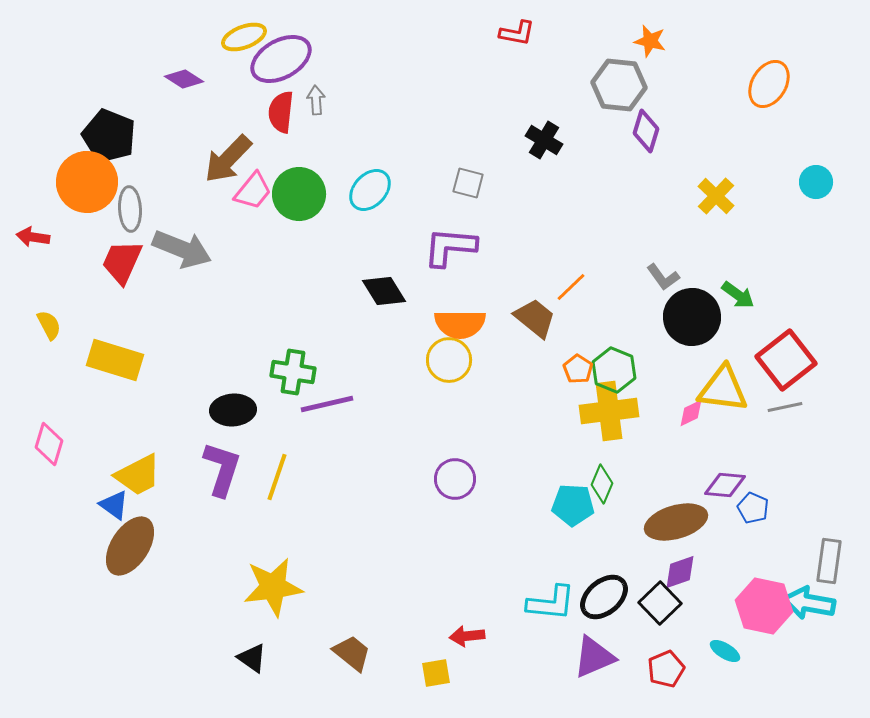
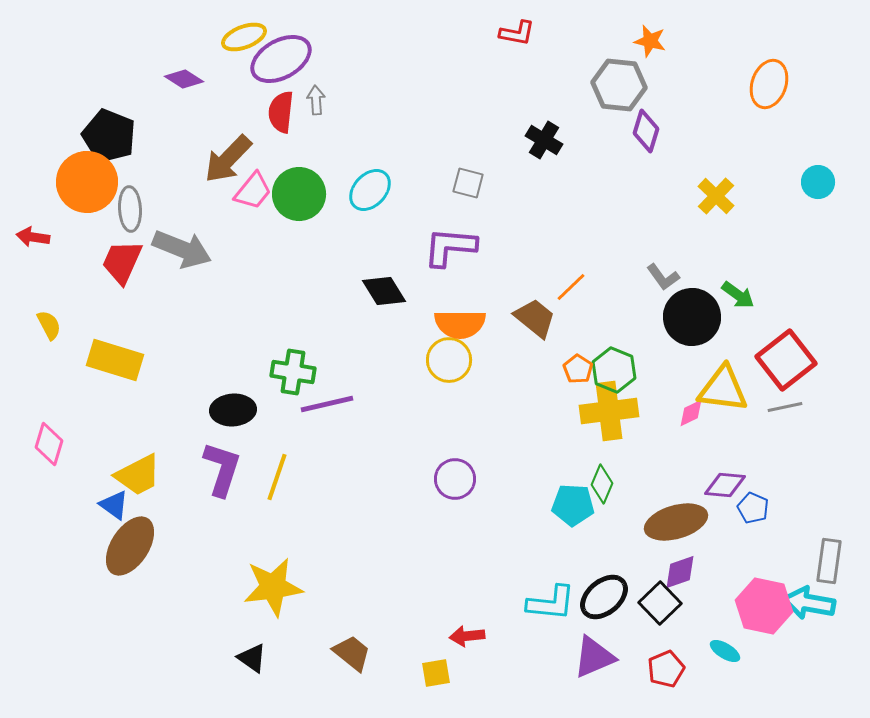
orange ellipse at (769, 84): rotated 12 degrees counterclockwise
cyan circle at (816, 182): moved 2 px right
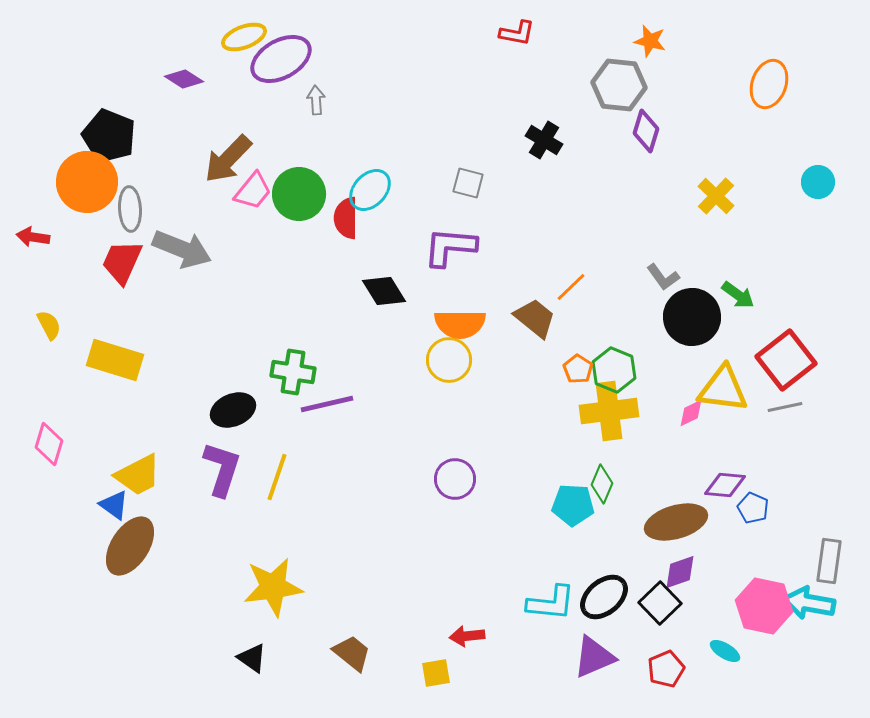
red semicircle at (281, 112): moved 65 px right, 106 px down; rotated 6 degrees counterclockwise
black ellipse at (233, 410): rotated 18 degrees counterclockwise
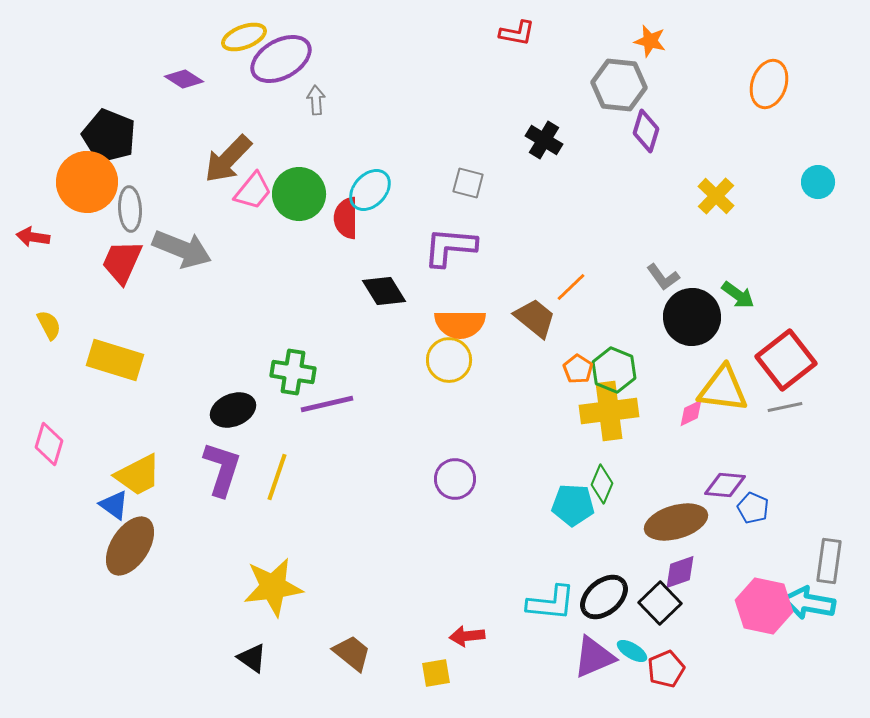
cyan ellipse at (725, 651): moved 93 px left
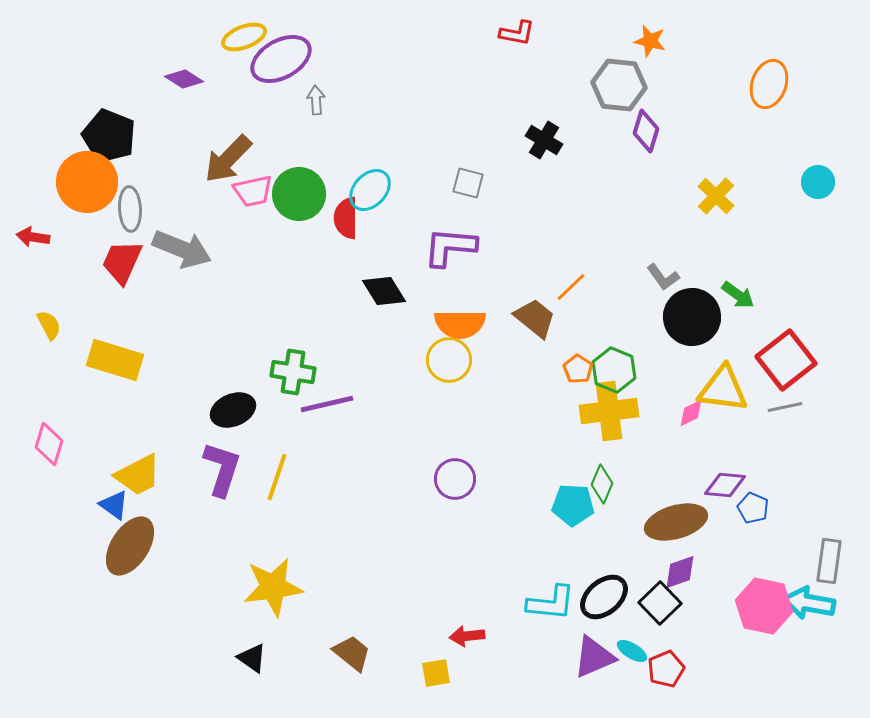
pink trapezoid at (253, 191): rotated 39 degrees clockwise
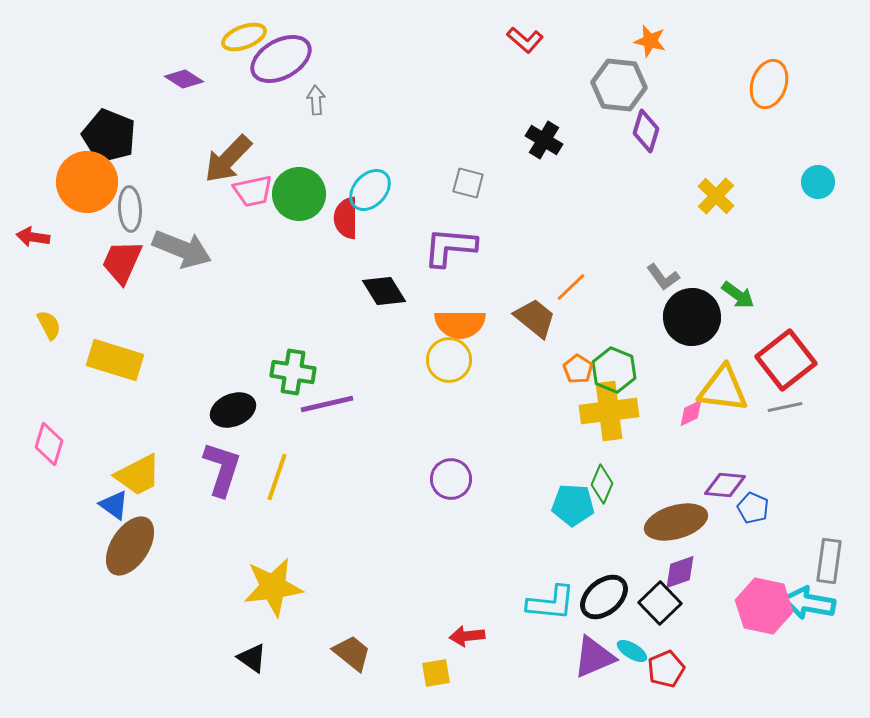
red L-shape at (517, 33): moved 8 px right, 7 px down; rotated 30 degrees clockwise
purple circle at (455, 479): moved 4 px left
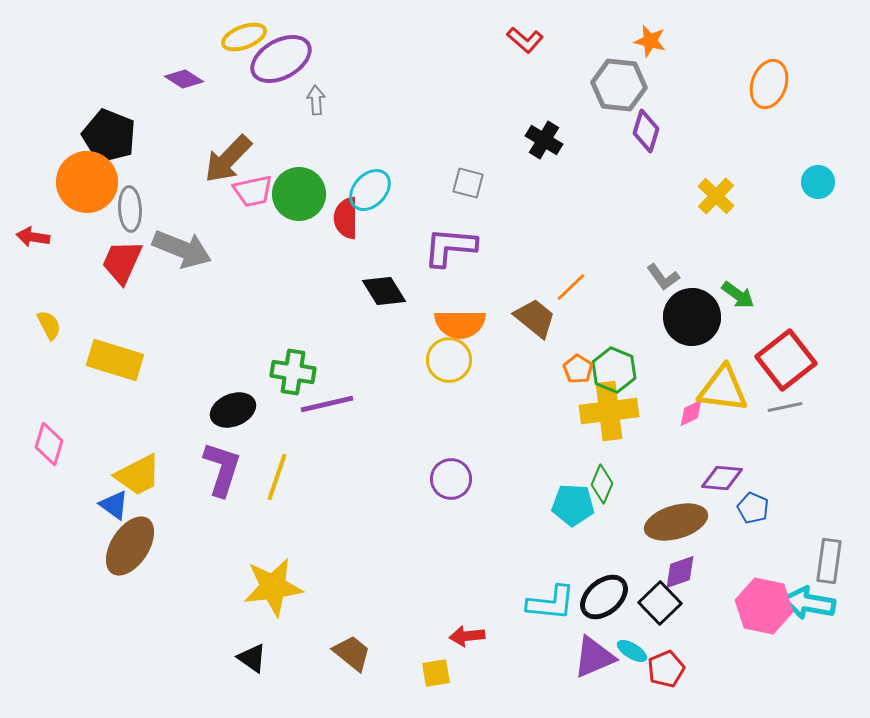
purple diamond at (725, 485): moved 3 px left, 7 px up
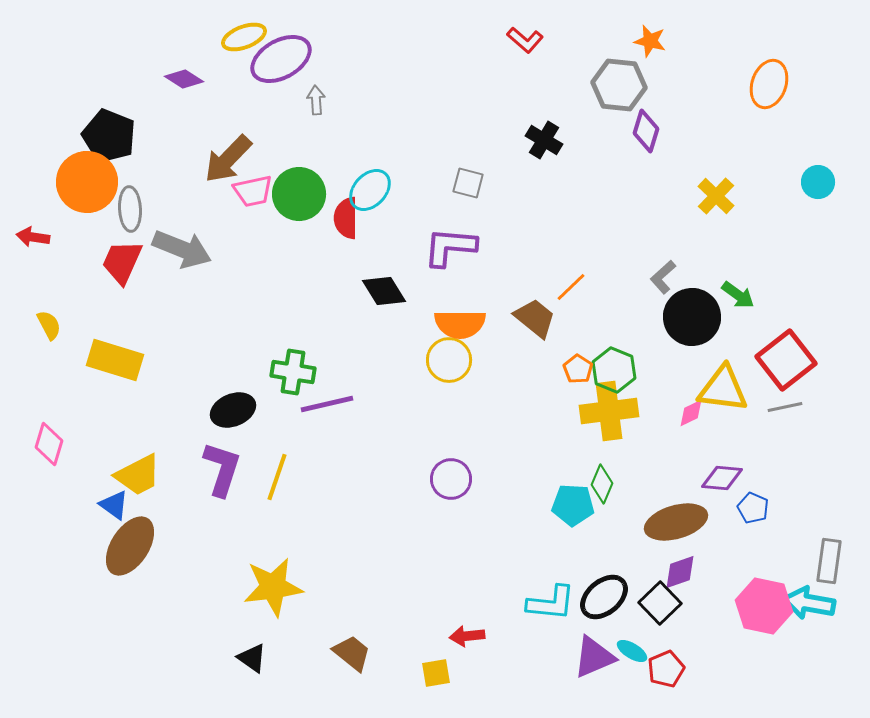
gray L-shape at (663, 277): rotated 84 degrees clockwise
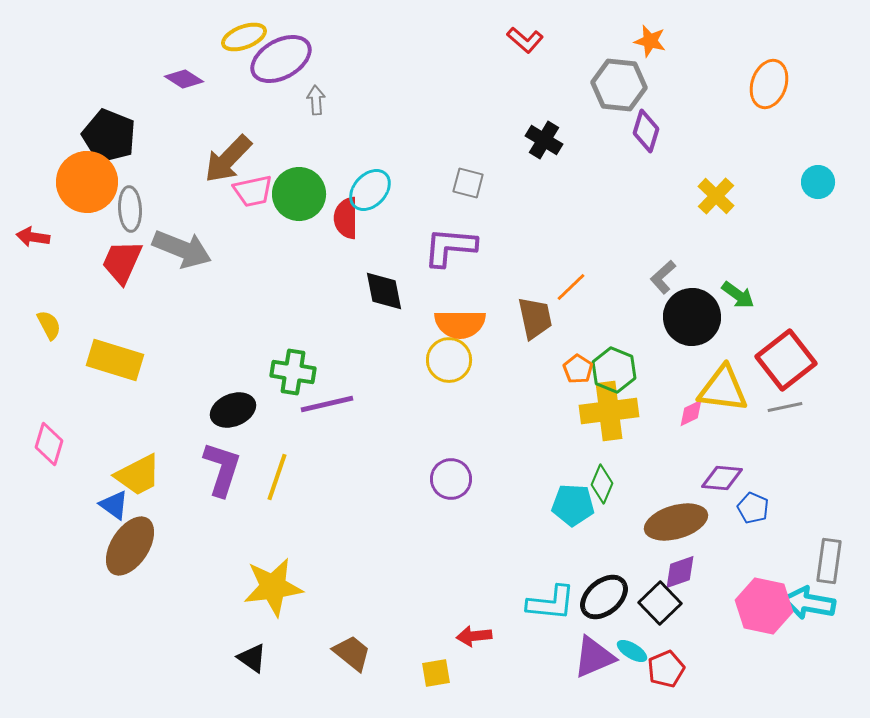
black diamond at (384, 291): rotated 21 degrees clockwise
brown trapezoid at (535, 318): rotated 39 degrees clockwise
red arrow at (467, 636): moved 7 px right
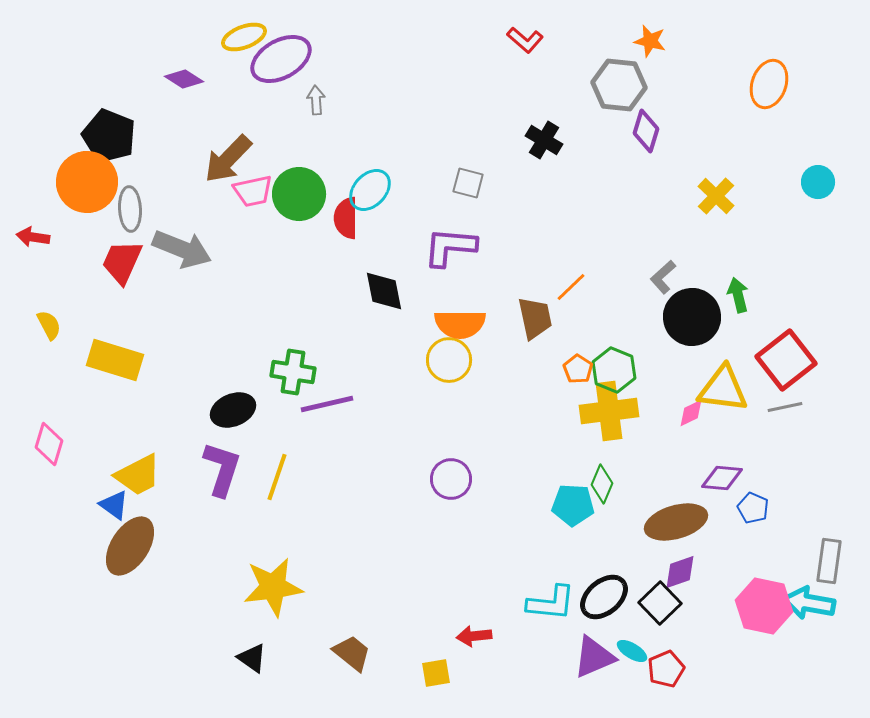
green arrow at (738, 295): rotated 140 degrees counterclockwise
